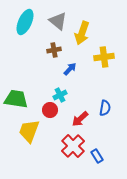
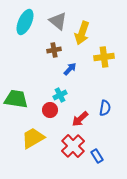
yellow trapezoid: moved 4 px right, 7 px down; rotated 40 degrees clockwise
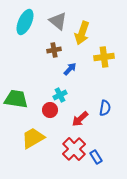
red cross: moved 1 px right, 3 px down
blue rectangle: moved 1 px left, 1 px down
